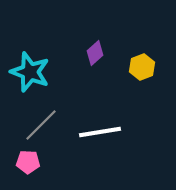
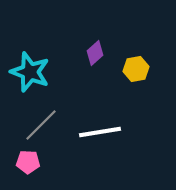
yellow hexagon: moved 6 px left, 2 px down; rotated 10 degrees clockwise
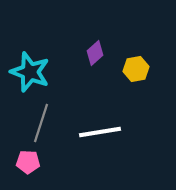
gray line: moved 2 px up; rotated 27 degrees counterclockwise
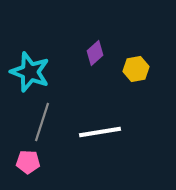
gray line: moved 1 px right, 1 px up
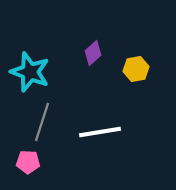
purple diamond: moved 2 px left
